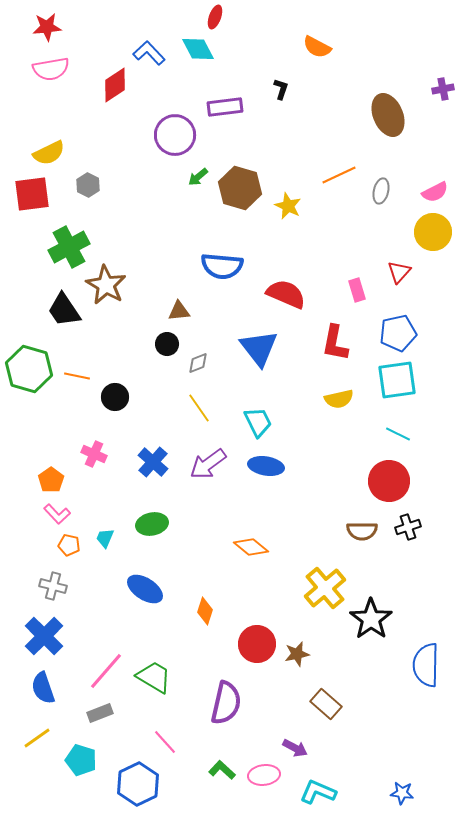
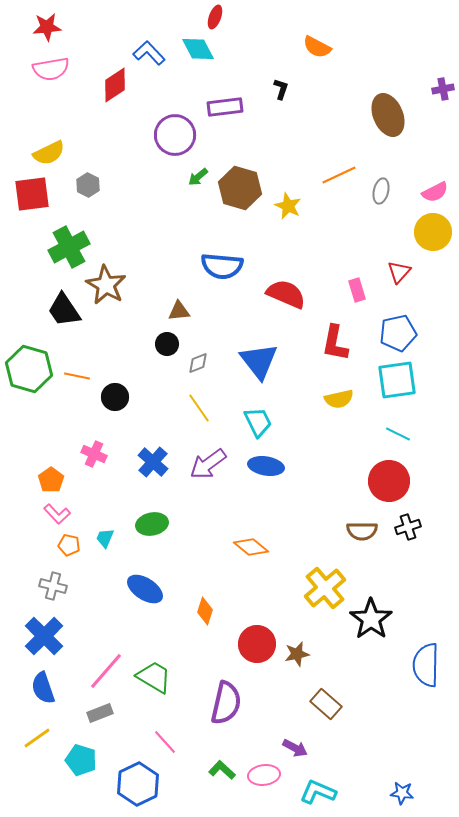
blue triangle at (259, 348): moved 13 px down
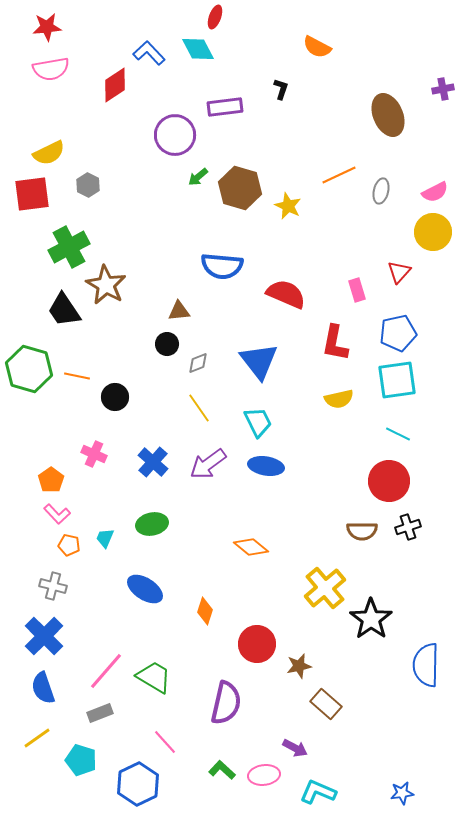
brown star at (297, 654): moved 2 px right, 12 px down
blue star at (402, 793): rotated 15 degrees counterclockwise
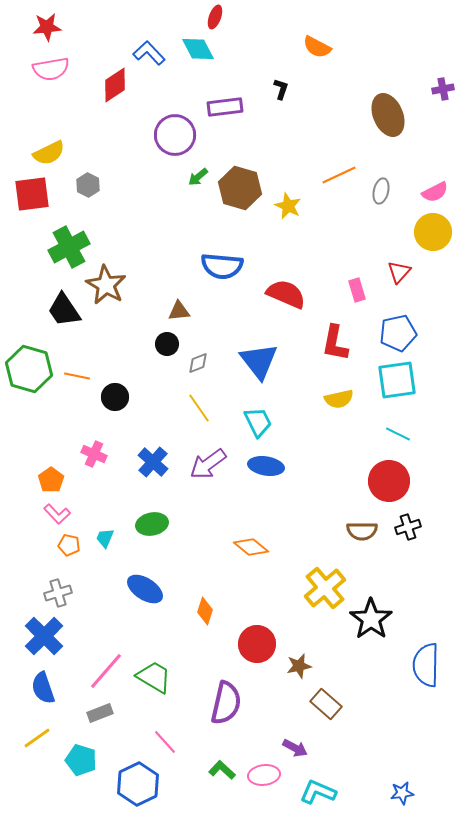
gray cross at (53, 586): moved 5 px right, 7 px down; rotated 32 degrees counterclockwise
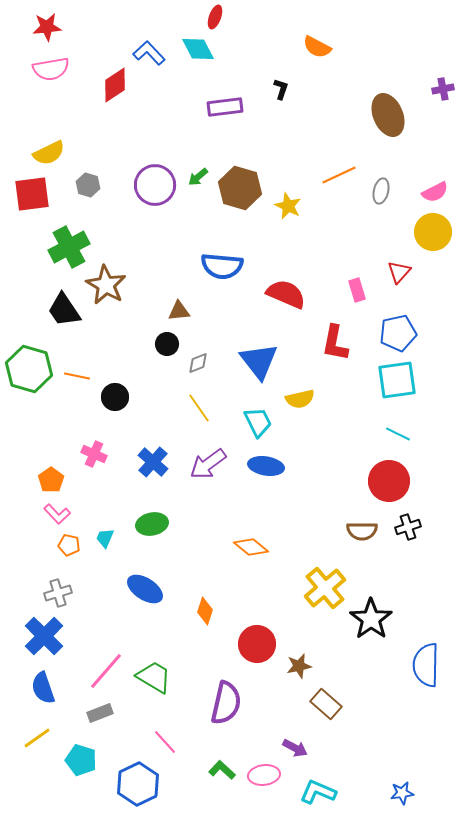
purple circle at (175, 135): moved 20 px left, 50 px down
gray hexagon at (88, 185): rotated 10 degrees counterclockwise
yellow semicircle at (339, 399): moved 39 px left
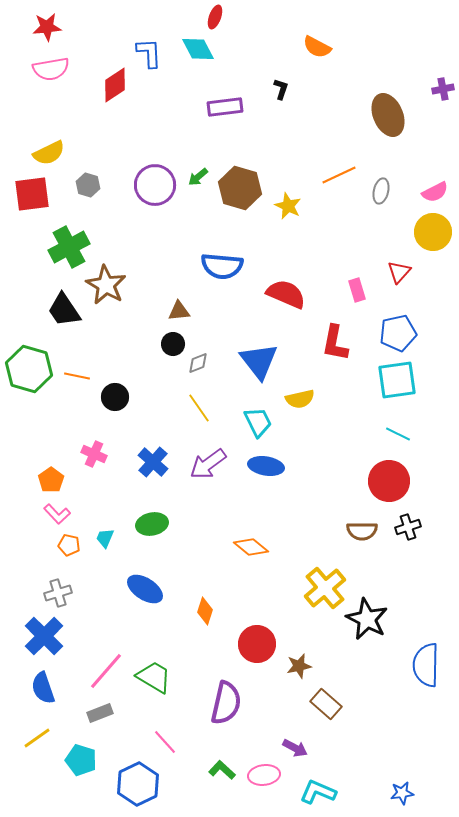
blue L-shape at (149, 53): rotated 40 degrees clockwise
black circle at (167, 344): moved 6 px right
black star at (371, 619): moved 4 px left; rotated 9 degrees counterclockwise
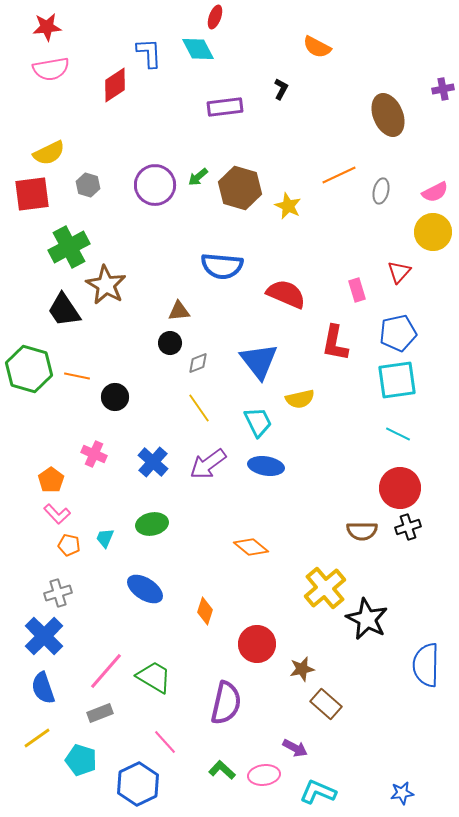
black L-shape at (281, 89): rotated 10 degrees clockwise
black circle at (173, 344): moved 3 px left, 1 px up
red circle at (389, 481): moved 11 px right, 7 px down
brown star at (299, 666): moved 3 px right, 3 px down
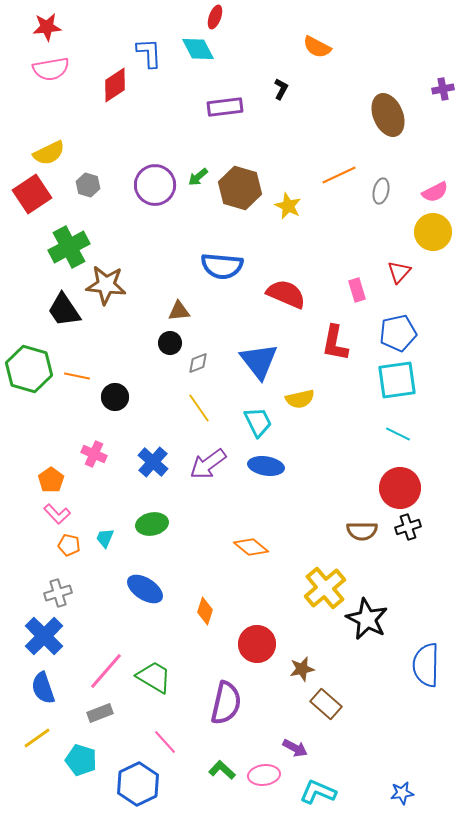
red square at (32, 194): rotated 27 degrees counterclockwise
brown star at (106, 285): rotated 24 degrees counterclockwise
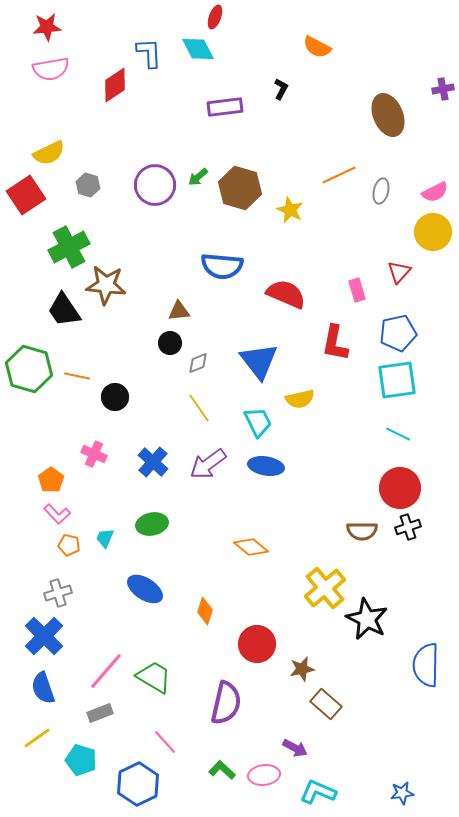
red square at (32, 194): moved 6 px left, 1 px down
yellow star at (288, 206): moved 2 px right, 4 px down
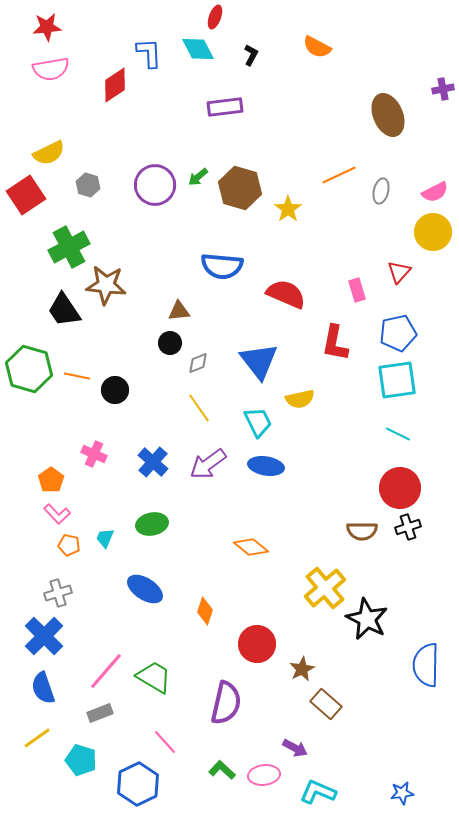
black L-shape at (281, 89): moved 30 px left, 34 px up
yellow star at (290, 210): moved 2 px left, 1 px up; rotated 12 degrees clockwise
black circle at (115, 397): moved 7 px up
brown star at (302, 669): rotated 15 degrees counterclockwise
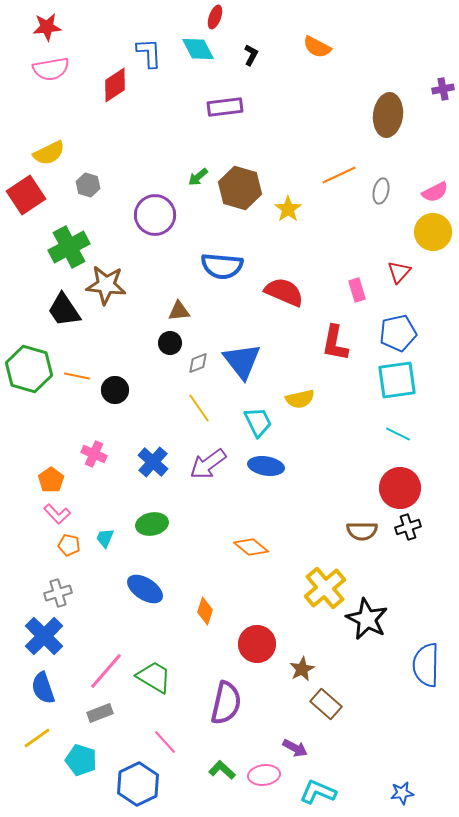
brown ellipse at (388, 115): rotated 30 degrees clockwise
purple circle at (155, 185): moved 30 px down
red semicircle at (286, 294): moved 2 px left, 2 px up
blue triangle at (259, 361): moved 17 px left
